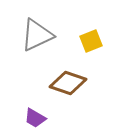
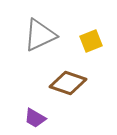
gray triangle: moved 3 px right
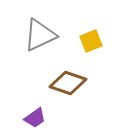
purple trapezoid: rotated 65 degrees counterclockwise
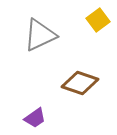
yellow square: moved 7 px right, 21 px up; rotated 15 degrees counterclockwise
brown diamond: moved 12 px right
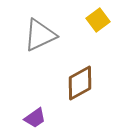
brown diamond: rotated 48 degrees counterclockwise
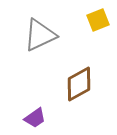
yellow square: rotated 15 degrees clockwise
brown diamond: moved 1 px left, 1 px down
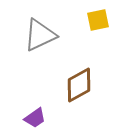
yellow square: rotated 10 degrees clockwise
brown diamond: moved 1 px down
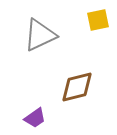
brown diamond: moved 2 px left, 2 px down; rotated 15 degrees clockwise
